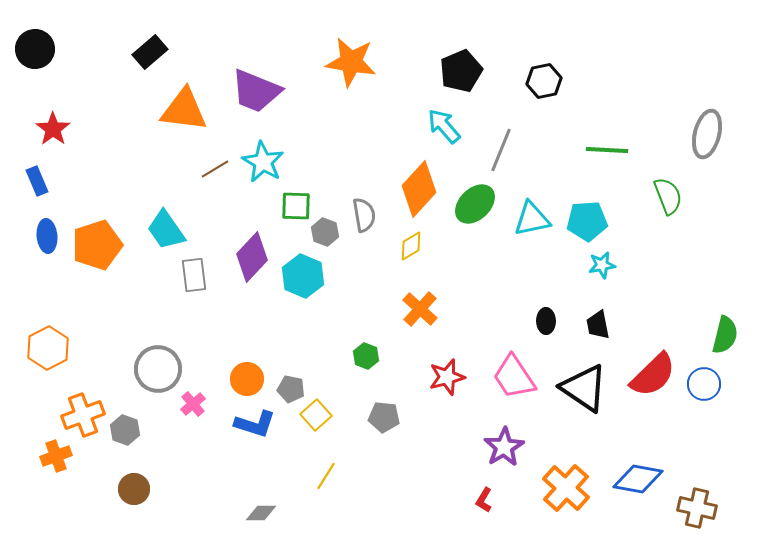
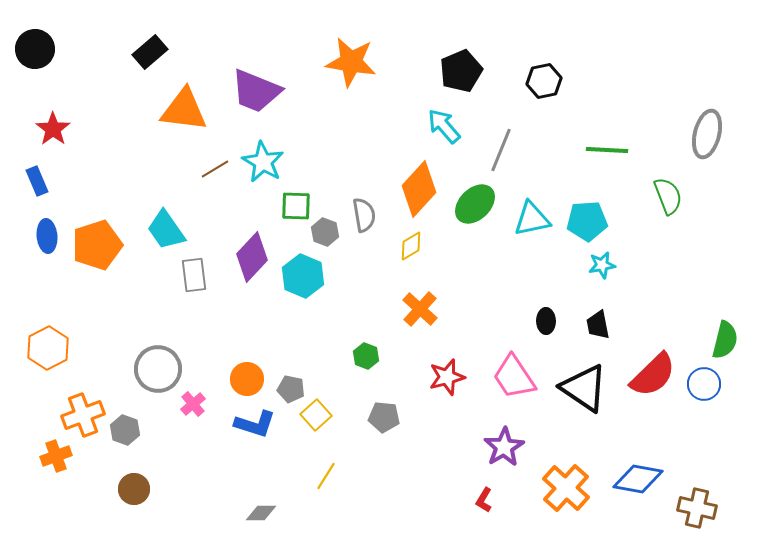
green semicircle at (725, 335): moved 5 px down
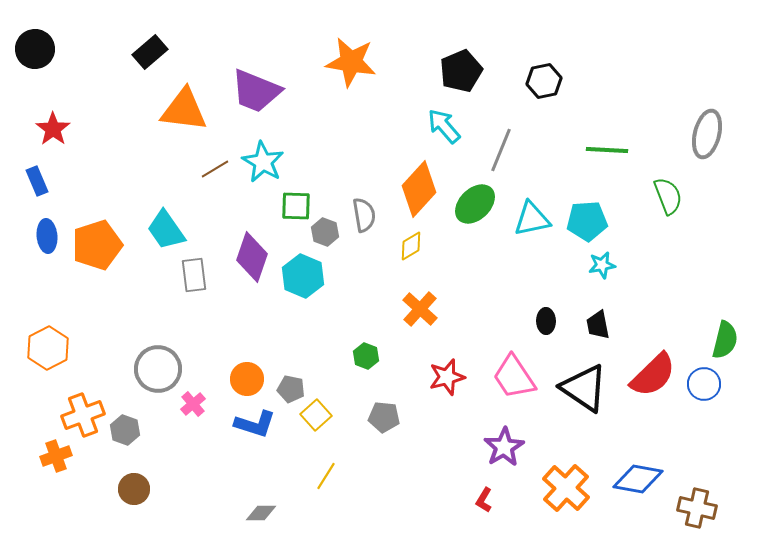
purple diamond at (252, 257): rotated 24 degrees counterclockwise
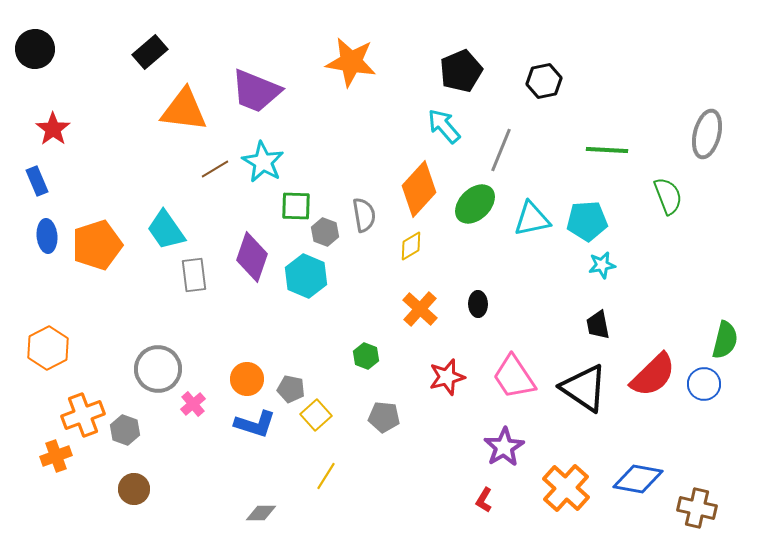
cyan hexagon at (303, 276): moved 3 px right
black ellipse at (546, 321): moved 68 px left, 17 px up
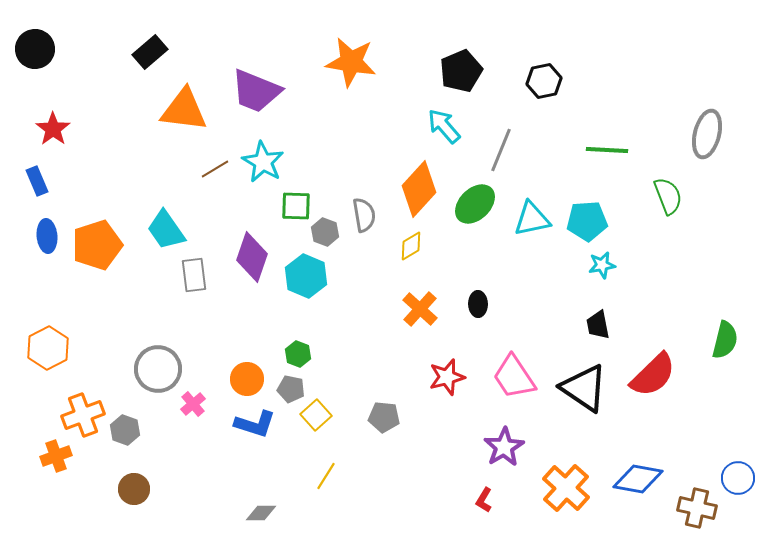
green hexagon at (366, 356): moved 68 px left, 2 px up
blue circle at (704, 384): moved 34 px right, 94 px down
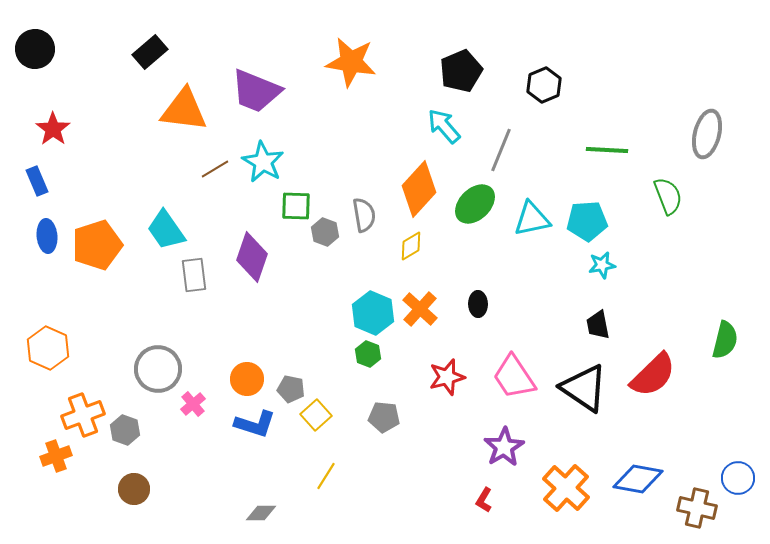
black hexagon at (544, 81): moved 4 px down; rotated 12 degrees counterclockwise
cyan hexagon at (306, 276): moved 67 px right, 37 px down
orange hexagon at (48, 348): rotated 9 degrees counterclockwise
green hexagon at (298, 354): moved 70 px right
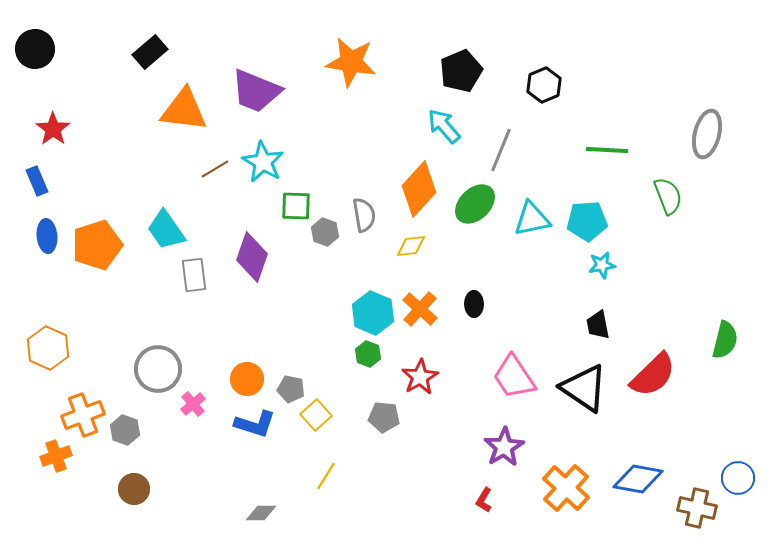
yellow diamond at (411, 246): rotated 24 degrees clockwise
black ellipse at (478, 304): moved 4 px left
red star at (447, 377): moved 27 px left; rotated 15 degrees counterclockwise
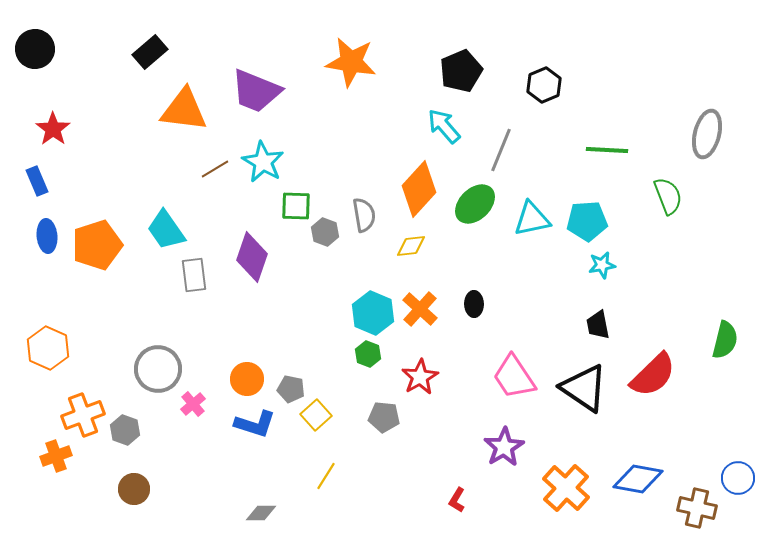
red L-shape at (484, 500): moved 27 px left
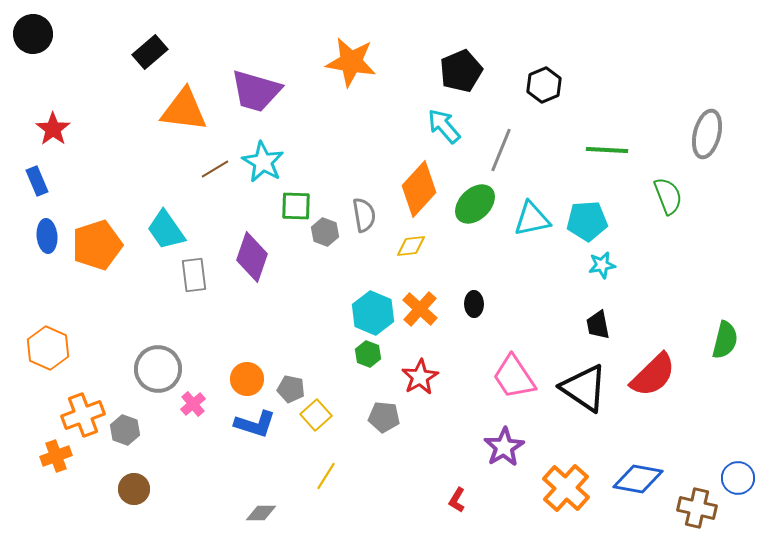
black circle at (35, 49): moved 2 px left, 15 px up
purple trapezoid at (256, 91): rotated 6 degrees counterclockwise
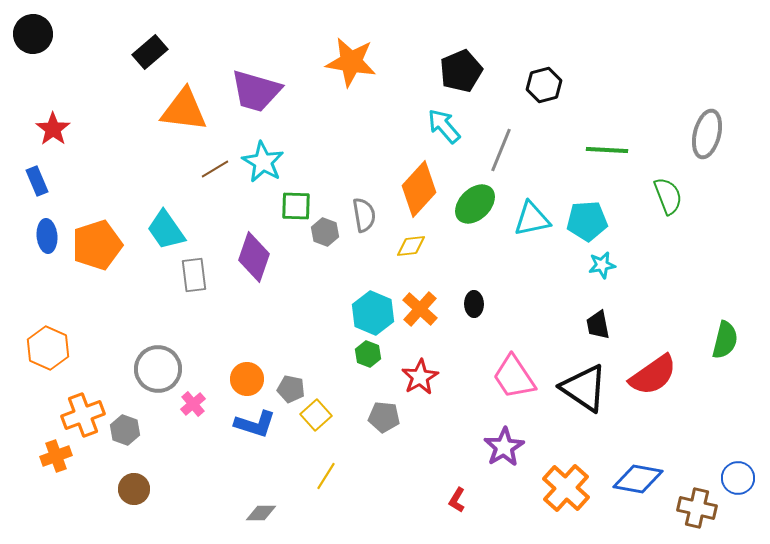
black hexagon at (544, 85): rotated 8 degrees clockwise
purple diamond at (252, 257): moved 2 px right
red semicircle at (653, 375): rotated 9 degrees clockwise
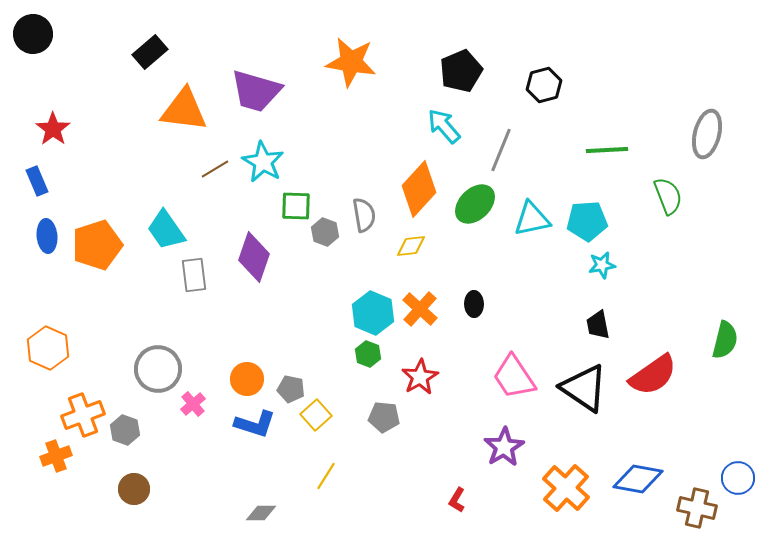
green line at (607, 150): rotated 6 degrees counterclockwise
